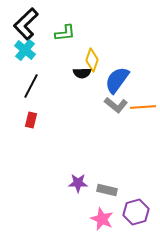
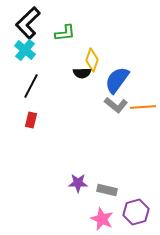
black L-shape: moved 2 px right, 1 px up
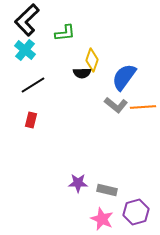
black L-shape: moved 1 px left, 3 px up
blue semicircle: moved 7 px right, 3 px up
black line: moved 2 px right, 1 px up; rotated 30 degrees clockwise
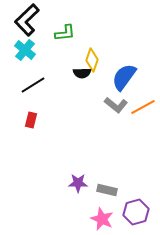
orange line: rotated 25 degrees counterclockwise
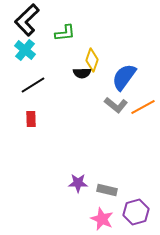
red rectangle: moved 1 px up; rotated 14 degrees counterclockwise
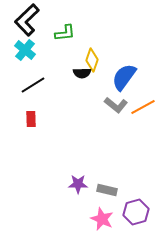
purple star: moved 1 px down
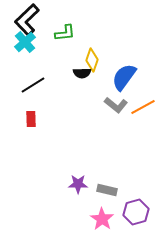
cyan cross: moved 8 px up; rotated 10 degrees clockwise
pink star: rotated 10 degrees clockwise
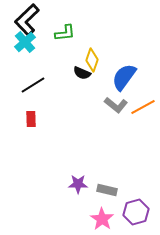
black semicircle: rotated 24 degrees clockwise
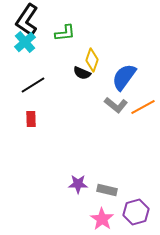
black L-shape: rotated 12 degrees counterclockwise
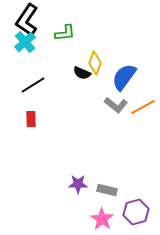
yellow diamond: moved 3 px right, 3 px down
